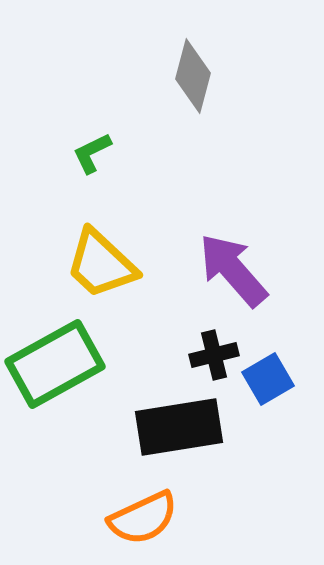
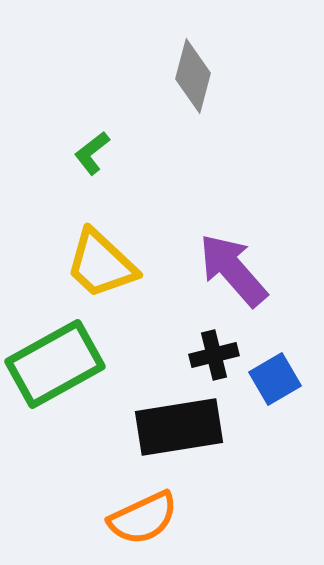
green L-shape: rotated 12 degrees counterclockwise
blue square: moved 7 px right
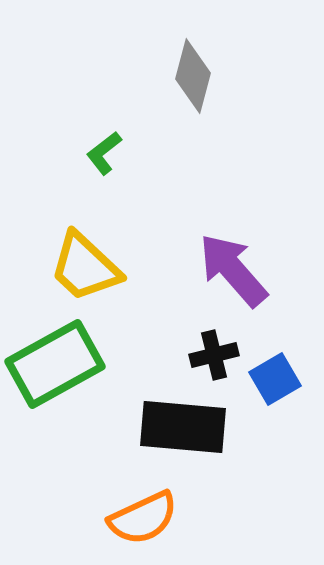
green L-shape: moved 12 px right
yellow trapezoid: moved 16 px left, 3 px down
black rectangle: moved 4 px right; rotated 14 degrees clockwise
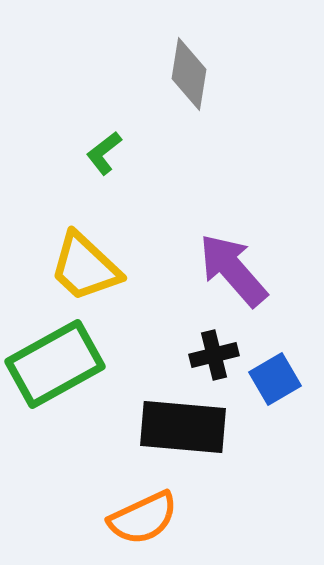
gray diamond: moved 4 px left, 2 px up; rotated 6 degrees counterclockwise
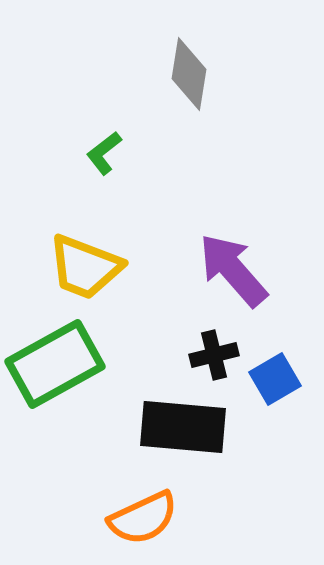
yellow trapezoid: rotated 22 degrees counterclockwise
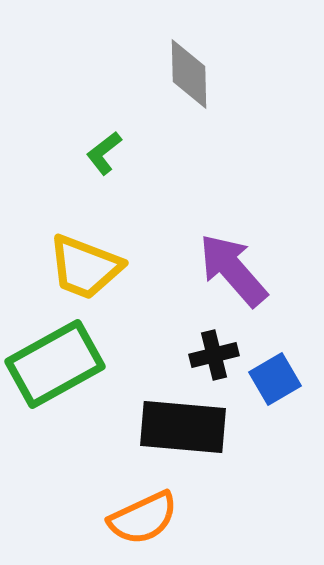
gray diamond: rotated 10 degrees counterclockwise
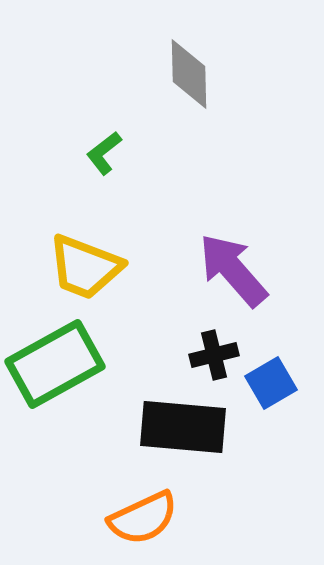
blue square: moved 4 px left, 4 px down
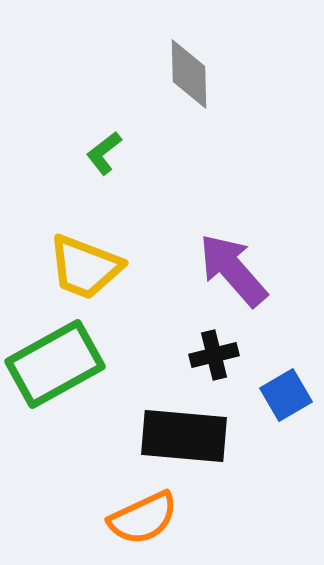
blue square: moved 15 px right, 12 px down
black rectangle: moved 1 px right, 9 px down
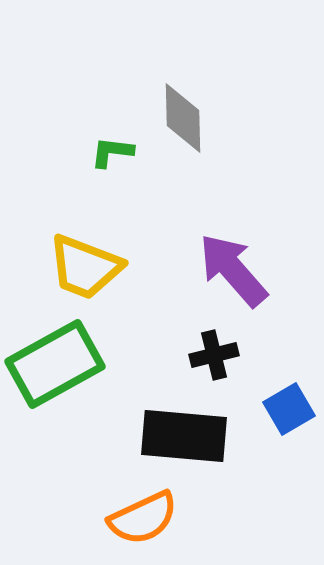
gray diamond: moved 6 px left, 44 px down
green L-shape: moved 8 px right, 1 px up; rotated 45 degrees clockwise
blue square: moved 3 px right, 14 px down
